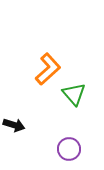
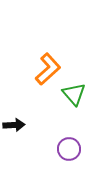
black arrow: rotated 20 degrees counterclockwise
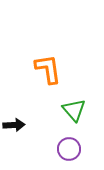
orange L-shape: rotated 56 degrees counterclockwise
green triangle: moved 16 px down
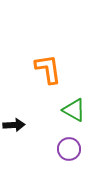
green triangle: rotated 20 degrees counterclockwise
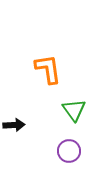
green triangle: rotated 25 degrees clockwise
purple circle: moved 2 px down
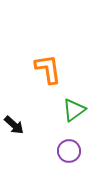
green triangle: rotated 30 degrees clockwise
black arrow: rotated 45 degrees clockwise
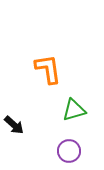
green triangle: rotated 20 degrees clockwise
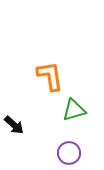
orange L-shape: moved 2 px right, 7 px down
purple circle: moved 2 px down
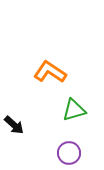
orange L-shape: moved 4 px up; rotated 48 degrees counterclockwise
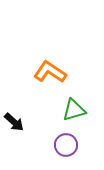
black arrow: moved 3 px up
purple circle: moved 3 px left, 8 px up
